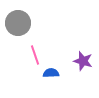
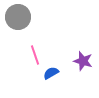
gray circle: moved 6 px up
blue semicircle: rotated 28 degrees counterclockwise
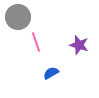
pink line: moved 1 px right, 13 px up
purple star: moved 4 px left, 16 px up
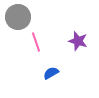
purple star: moved 1 px left, 4 px up
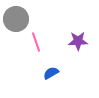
gray circle: moved 2 px left, 2 px down
purple star: rotated 18 degrees counterclockwise
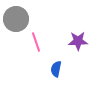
blue semicircle: moved 5 px right, 4 px up; rotated 49 degrees counterclockwise
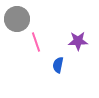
gray circle: moved 1 px right
blue semicircle: moved 2 px right, 4 px up
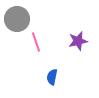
purple star: rotated 12 degrees counterclockwise
blue semicircle: moved 6 px left, 12 px down
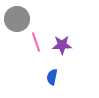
purple star: moved 16 px left, 4 px down; rotated 12 degrees clockwise
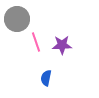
blue semicircle: moved 6 px left, 1 px down
